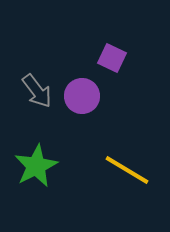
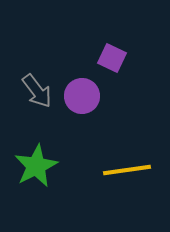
yellow line: rotated 39 degrees counterclockwise
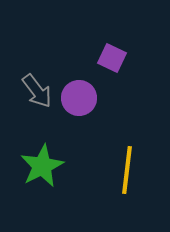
purple circle: moved 3 px left, 2 px down
green star: moved 6 px right
yellow line: rotated 75 degrees counterclockwise
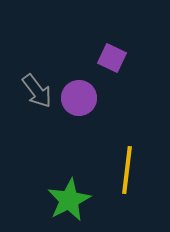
green star: moved 27 px right, 34 px down
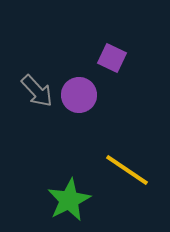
gray arrow: rotated 6 degrees counterclockwise
purple circle: moved 3 px up
yellow line: rotated 63 degrees counterclockwise
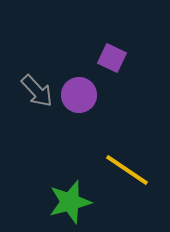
green star: moved 1 px right, 2 px down; rotated 12 degrees clockwise
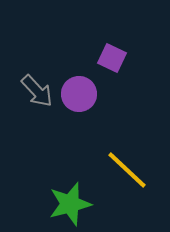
purple circle: moved 1 px up
yellow line: rotated 9 degrees clockwise
green star: moved 2 px down
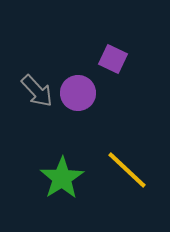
purple square: moved 1 px right, 1 px down
purple circle: moved 1 px left, 1 px up
green star: moved 8 px left, 26 px up; rotated 18 degrees counterclockwise
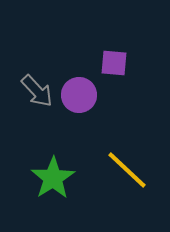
purple square: moved 1 px right, 4 px down; rotated 20 degrees counterclockwise
purple circle: moved 1 px right, 2 px down
green star: moved 9 px left
